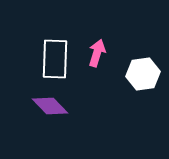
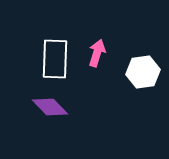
white hexagon: moved 2 px up
purple diamond: moved 1 px down
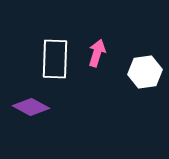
white hexagon: moved 2 px right
purple diamond: moved 19 px left; rotated 18 degrees counterclockwise
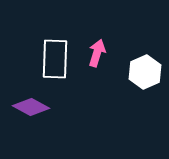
white hexagon: rotated 16 degrees counterclockwise
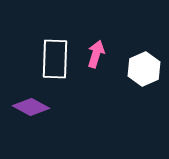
pink arrow: moved 1 px left, 1 px down
white hexagon: moved 1 px left, 3 px up
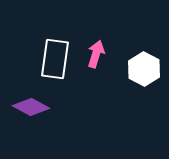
white rectangle: rotated 6 degrees clockwise
white hexagon: rotated 8 degrees counterclockwise
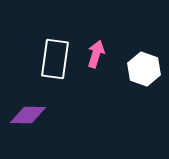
white hexagon: rotated 8 degrees counterclockwise
purple diamond: moved 3 px left, 8 px down; rotated 27 degrees counterclockwise
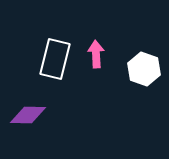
pink arrow: rotated 20 degrees counterclockwise
white rectangle: rotated 6 degrees clockwise
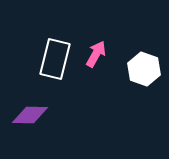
pink arrow: rotated 32 degrees clockwise
purple diamond: moved 2 px right
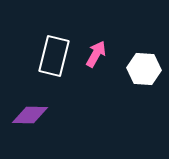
white rectangle: moved 1 px left, 3 px up
white hexagon: rotated 16 degrees counterclockwise
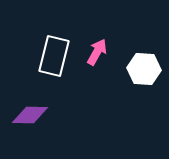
pink arrow: moved 1 px right, 2 px up
